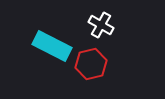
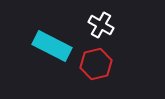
red hexagon: moved 5 px right
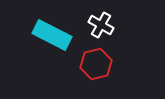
cyan rectangle: moved 11 px up
